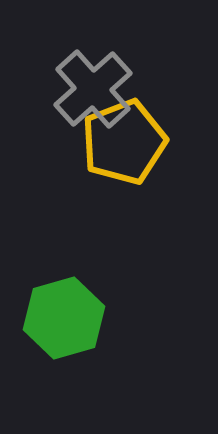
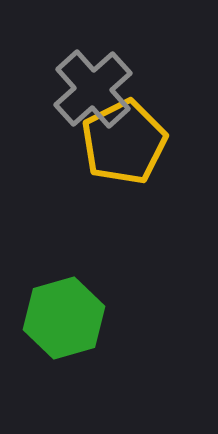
yellow pentagon: rotated 6 degrees counterclockwise
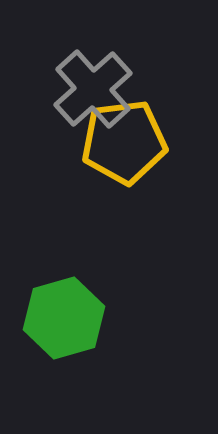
yellow pentagon: rotated 20 degrees clockwise
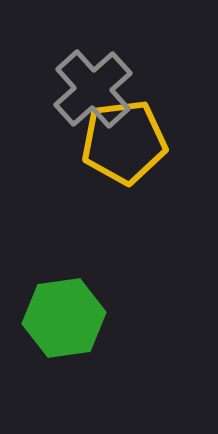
green hexagon: rotated 8 degrees clockwise
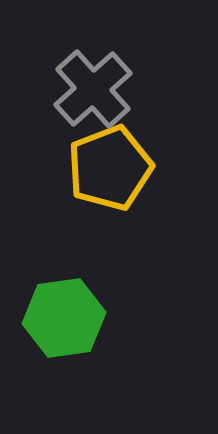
yellow pentagon: moved 14 px left, 26 px down; rotated 14 degrees counterclockwise
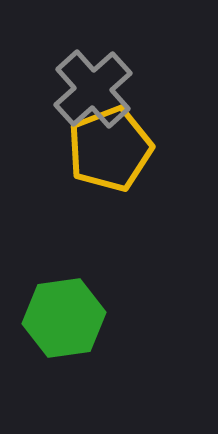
yellow pentagon: moved 19 px up
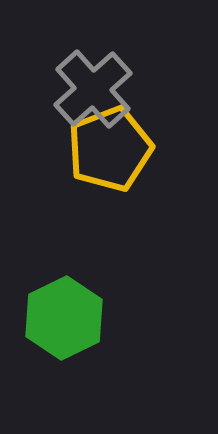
green hexagon: rotated 18 degrees counterclockwise
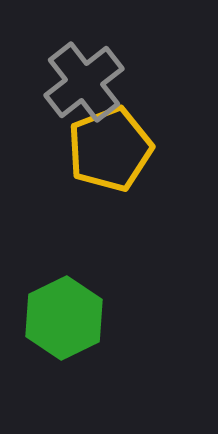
gray cross: moved 9 px left, 7 px up; rotated 4 degrees clockwise
